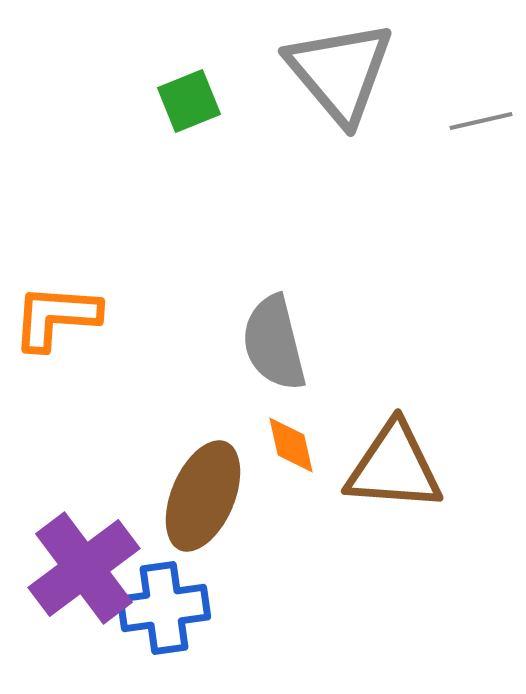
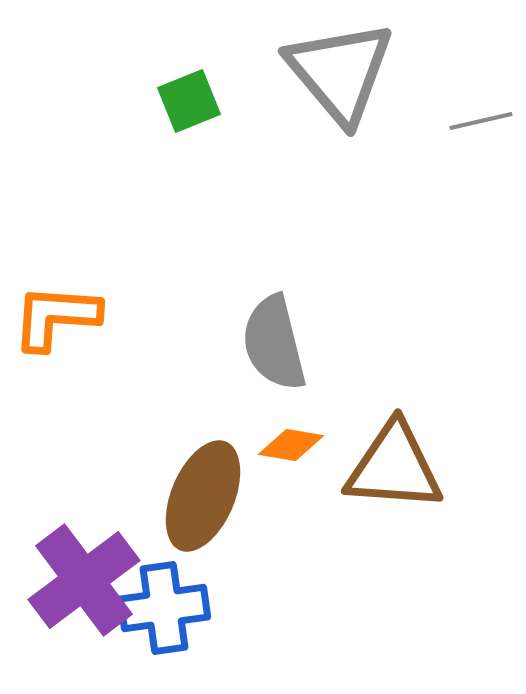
orange diamond: rotated 68 degrees counterclockwise
purple cross: moved 12 px down
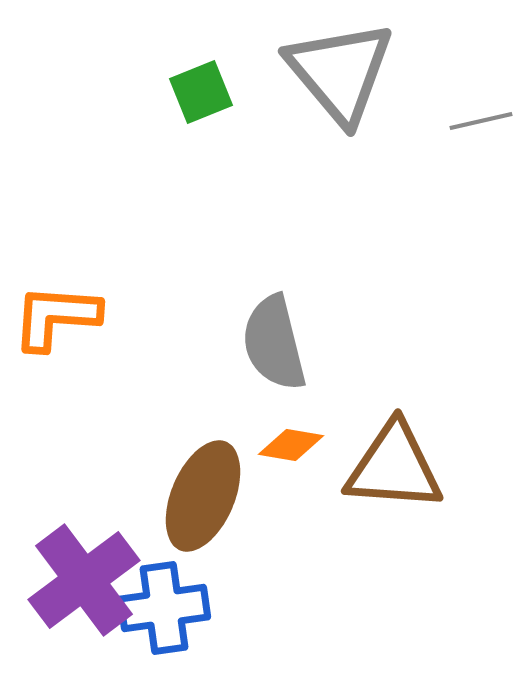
green square: moved 12 px right, 9 px up
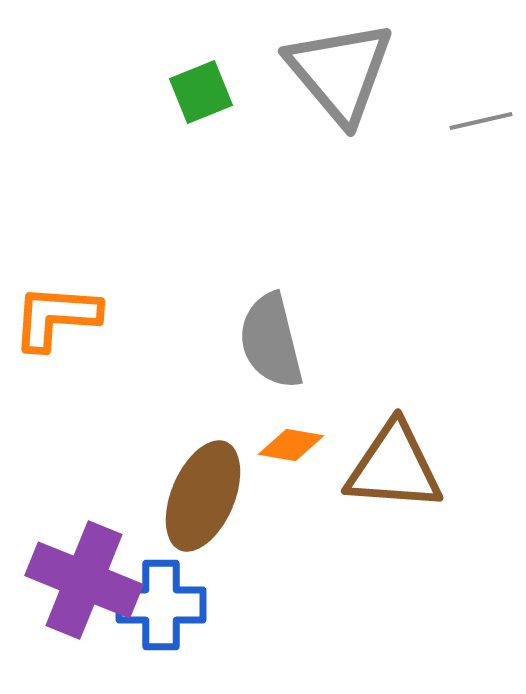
gray semicircle: moved 3 px left, 2 px up
purple cross: rotated 31 degrees counterclockwise
blue cross: moved 3 px left, 3 px up; rotated 8 degrees clockwise
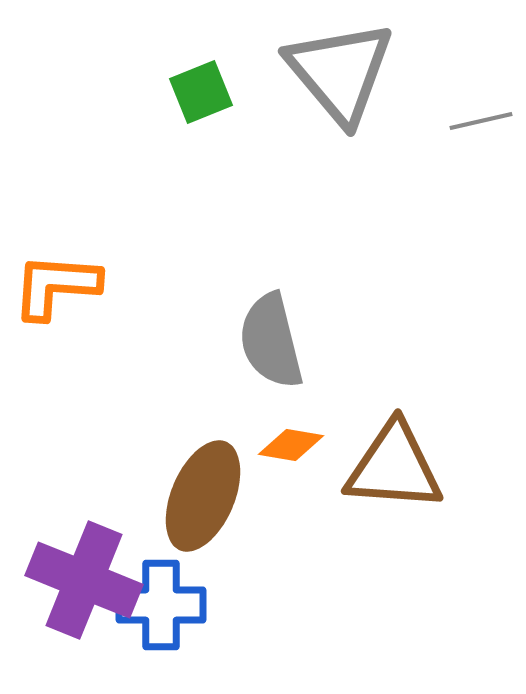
orange L-shape: moved 31 px up
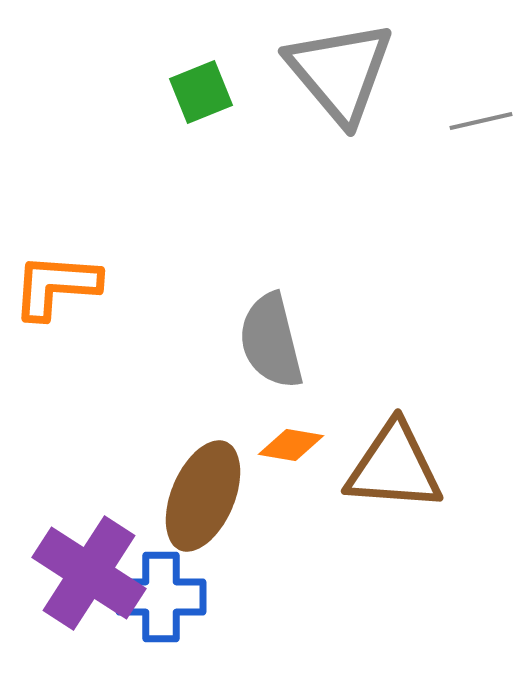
purple cross: moved 5 px right, 7 px up; rotated 11 degrees clockwise
blue cross: moved 8 px up
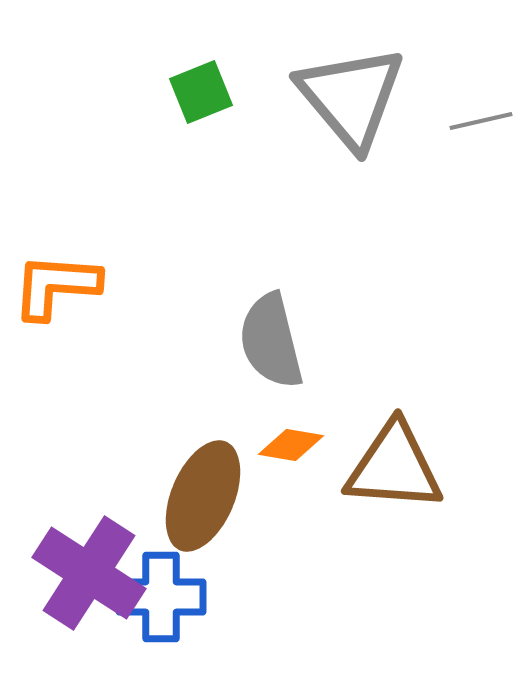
gray triangle: moved 11 px right, 25 px down
